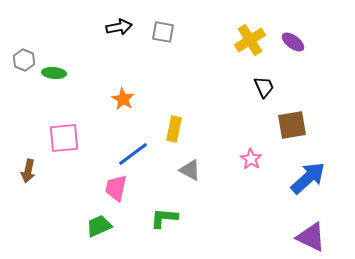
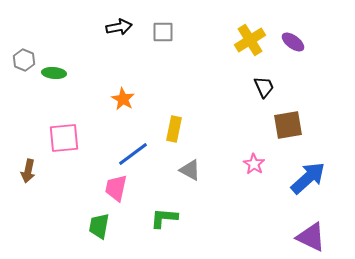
gray square: rotated 10 degrees counterclockwise
brown square: moved 4 px left
pink star: moved 3 px right, 5 px down
green trapezoid: rotated 56 degrees counterclockwise
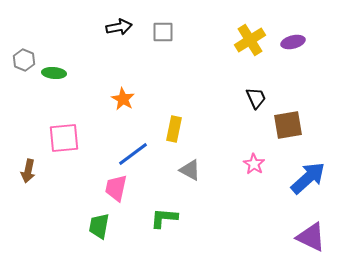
purple ellipse: rotated 50 degrees counterclockwise
black trapezoid: moved 8 px left, 11 px down
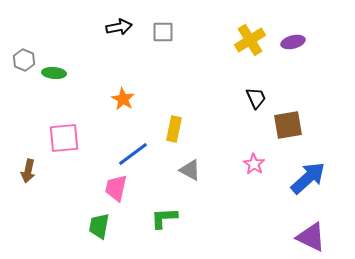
green L-shape: rotated 8 degrees counterclockwise
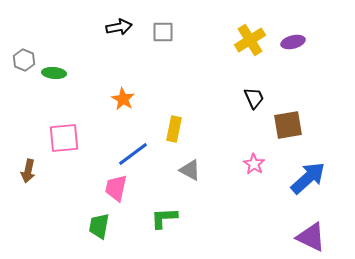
black trapezoid: moved 2 px left
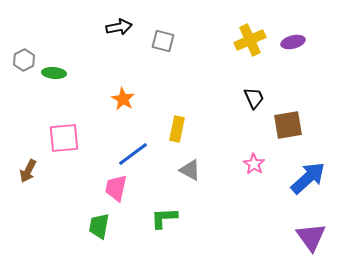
gray square: moved 9 px down; rotated 15 degrees clockwise
yellow cross: rotated 8 degrees clockwise
gray hexagon: rotated 10 degrees clockwise
yellow rectangle: moved 3 px right
brown arrow: rotated 15 degrees clockwise
purple triangle: rotated 28 degrees clockwise
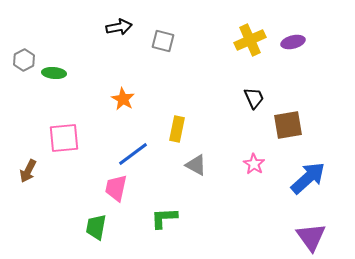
gray triangle: moved 6 px right, 5 px up
green trapezoid: moved 3 px left, 1 px down
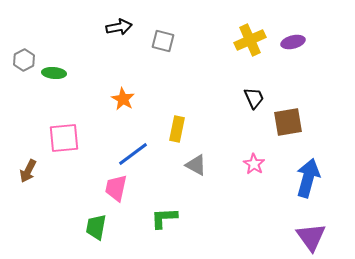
brown square: moved 3 px up
blue arrow: rotated 33 degrees counterclockwise
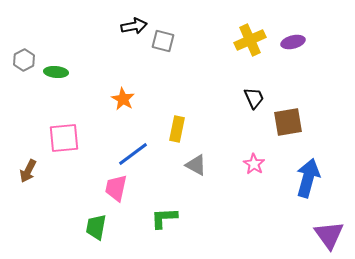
black arrow: moved 15 px right, 1 px up
green ellipse: moved 2 px right, 1 px up
purple triangle: moved 18 px right, 2 px up
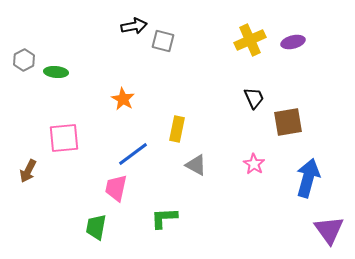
purple triangle: moved 5 px up
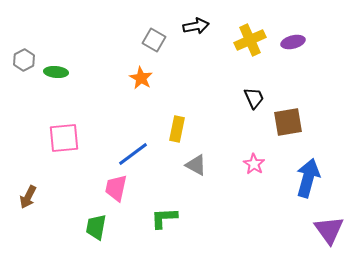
black arrow: moved 62 px right
gray square: moved 9 px left, 1 px up; rotated 15 degrees clockwise
orange star: moved 18 px right, 21 px up
brown arrow: moved 26 px down
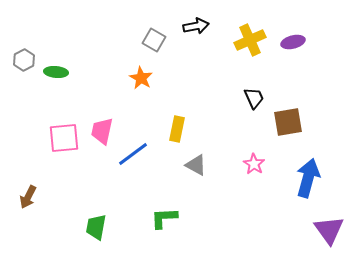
pink trapezoid: moved 14 px left, 57 px up
